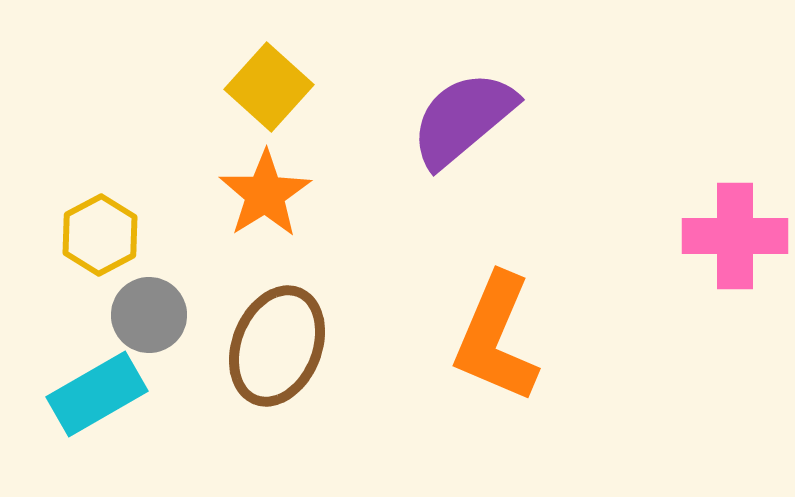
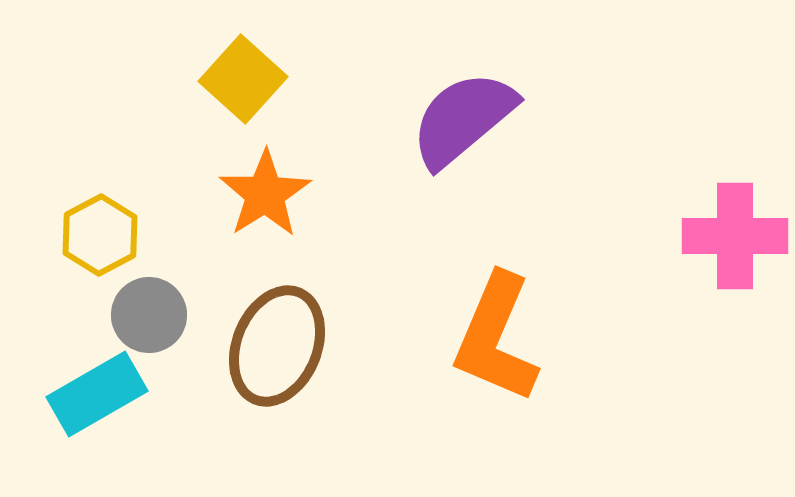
yellow square: moved 26 px left, 8 px up
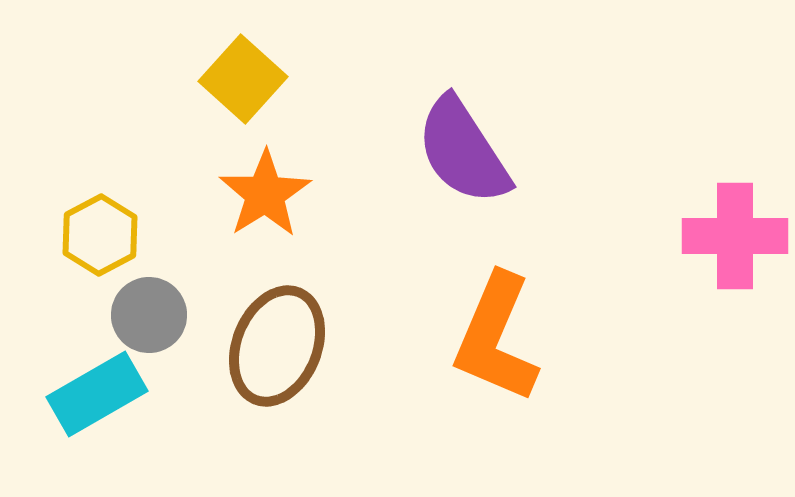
purple semicircle: moved 32 px down; rotated 83 degrees counterclockwise
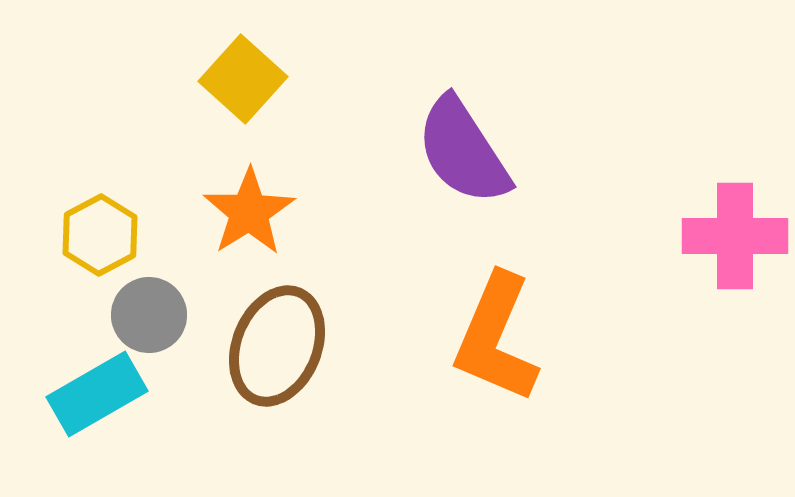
orange star: moved 16 px left, 18 px down
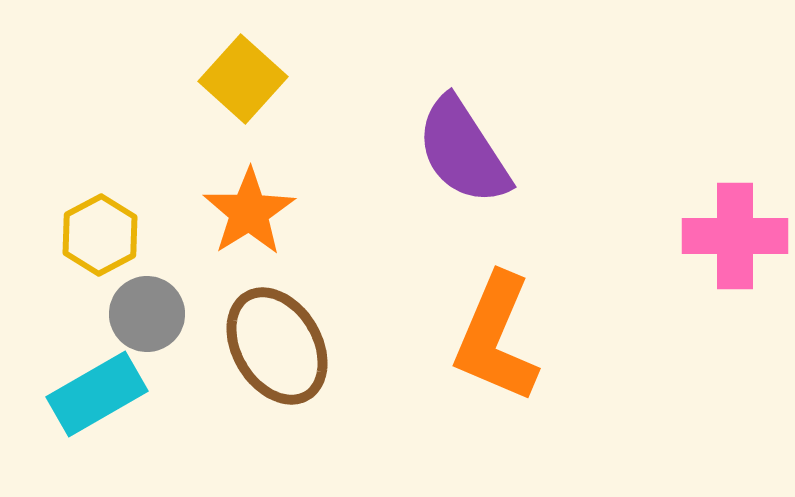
gray circle: moved 2 px left, 1 px up
brown ellipse: rotated 53 degrees counterclockwise
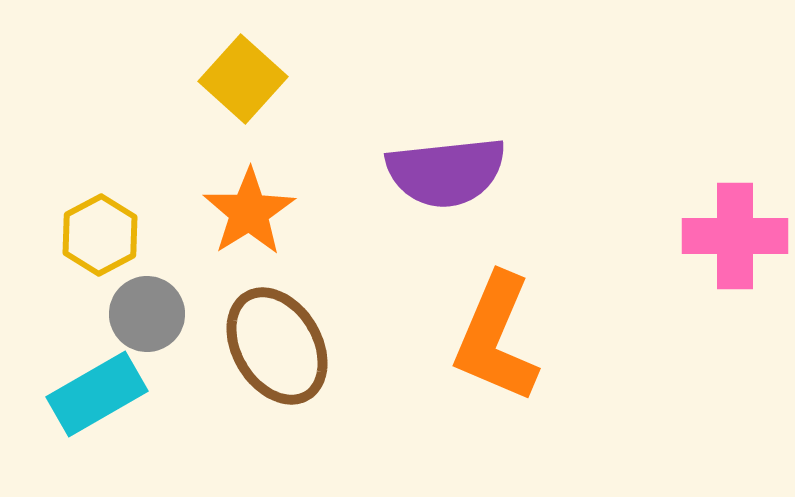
purple semicircle: moved 17 px left, 21 px down; rotated 63 degrees counterclockwise
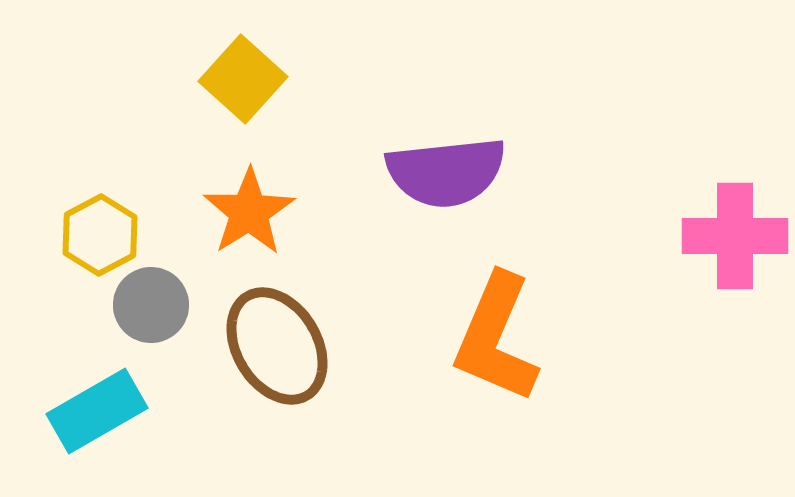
gray circle: moved 4 px right, 9 px up
cyan rectangle: moved 17 px down
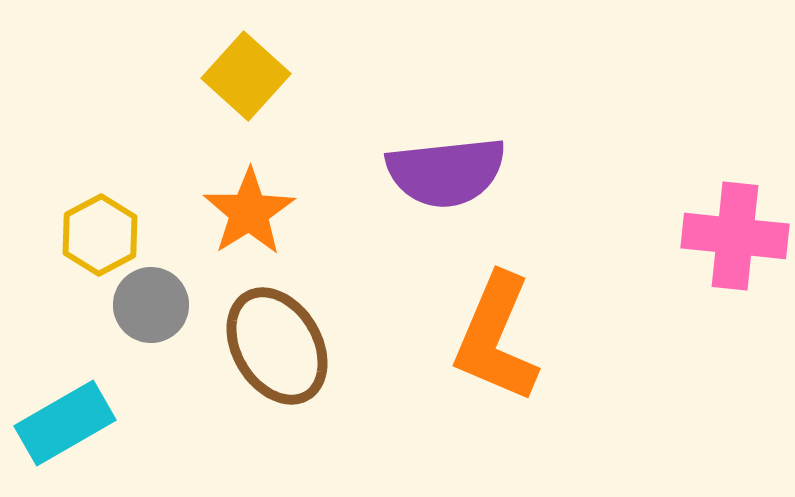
yellow square: moved 3 px right, 3 px up
pink cross: rotated 6 degrees clockwise
cyan rectangle: moved 32 px left, 12 px down
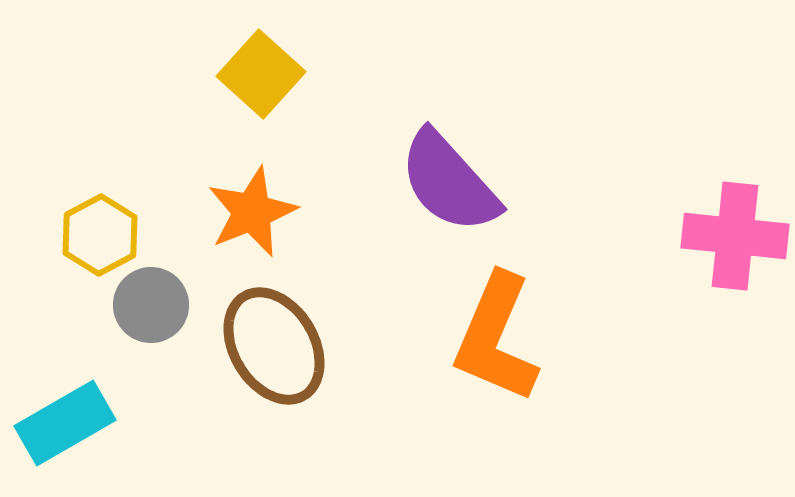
yellow square: moved 15 px right, 2 px up
purple semicircle: moved 3 px right, 10 px down; rotated 54 degrees clockwise
orange star: moved 3 px right; rotated 10 degrees clockwise
brown ellipse: moved 3 px left
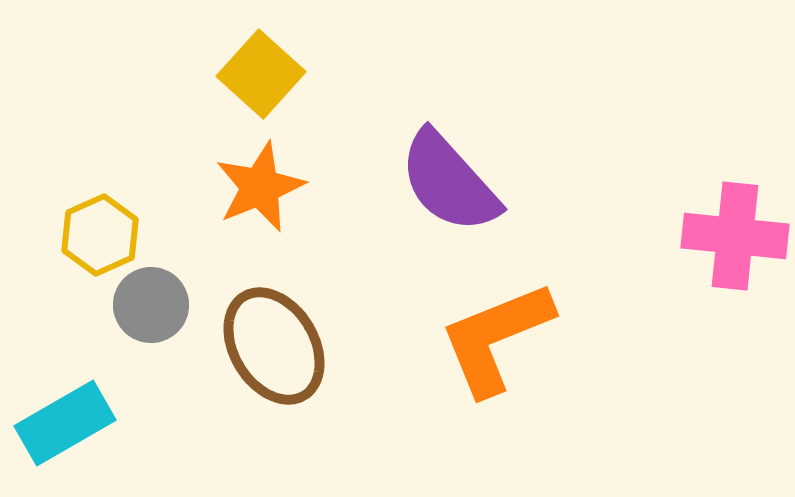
orange star: moved 8 px right, 25 px up
yellow hexagon: rotated 4 degrees clockwise
orange L-shape: rotated 45 degrees clockwise
